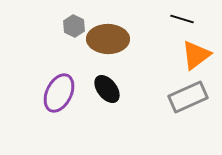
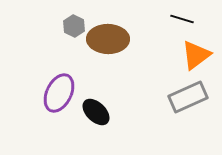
black ellipse: moved 11 px left, 23 px down; rotated 8 degrees counterclockwise
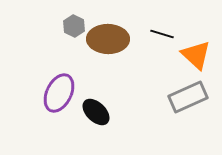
black line: moved 20 px left, 15 px down
orange triangle: rotated 40 degrees counterclockwise
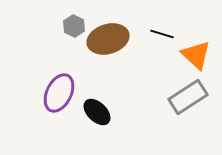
brown ellipse: rotated 18 degrees counterclockwise
gray rectangle: rotated 9 degrees counterclockwise
black ellipse: moved 1 px right
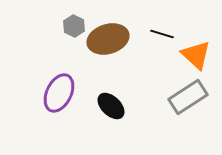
black ellipse: moved 14 px right, 6 px up
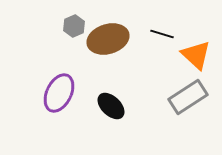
gray hexagon: rotated 10 degrees clockwise
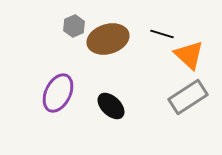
orange triangle: moved 7 px left
purple ellipse: moved 1 px left
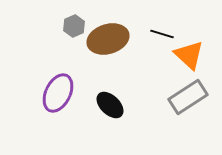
black ellipse: moved 1 px left, 1 px up
